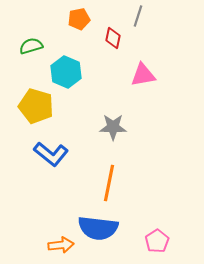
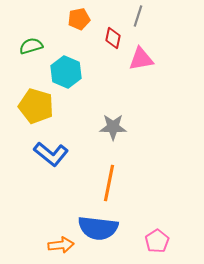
pink triangle: moved 2 px left, 16 px up
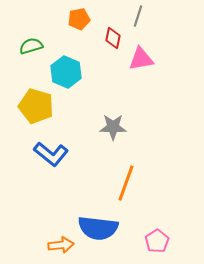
orange line: moved 17 px right; rotated 9 degrees clockwise
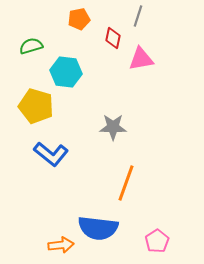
cyan hexagon: rotated 16 degrees counterclockwise
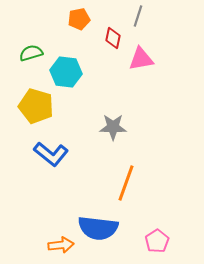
green semicircle: moved 7 px down
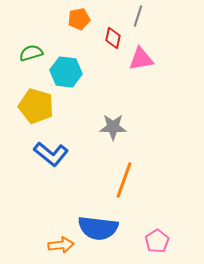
orange line: moved 2 px left, 3 px up
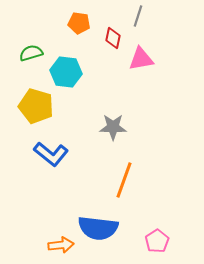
orange pentagon: moved 4 px down; rotated 20 degrees clockwise
